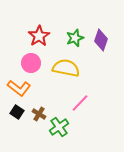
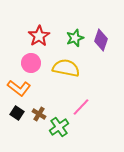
pink line: moved 1 px right, 4 px down
black square: moved 1 px down
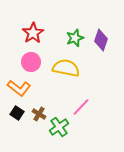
red star: moved 6 px left, 3 px up
pink circle: moved 1 px up
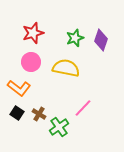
red star: rotated 15 degrees clockwise
pink line: moved 2 px right, 1 px down
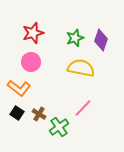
yellow semicircle: moved 15 px right
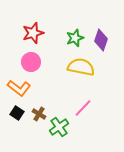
yellow semicircle: moved 1 px up
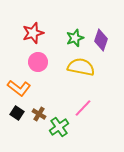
pink circle: moved 7 px right
